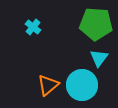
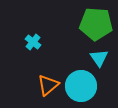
cyan cross: moved 15 px down
cyan triangle: rotated 12 degrees counterclockwise
cyan circle: moved 1 px left, 1 px down
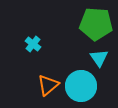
cyan cross: moved 2 px down
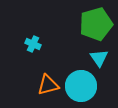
green pentagon: rotated 20 degrees counterclockwise
cyan cross: rotated 14 degrees counterclockwise
orange triangle: rotated 25 degrees clockwise
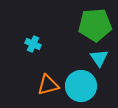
green pentagon: moved 1 px left, 1 px down; rotated 12 degrees clockwise
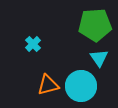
cyan cross: rotated 21 degrees clockwise
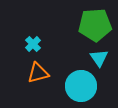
orange triangle: moved 10 px left, 12 px up
